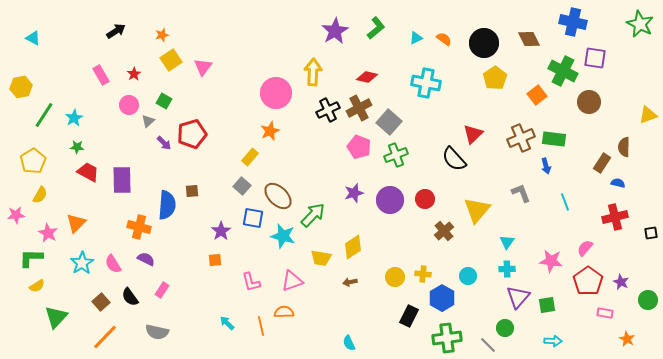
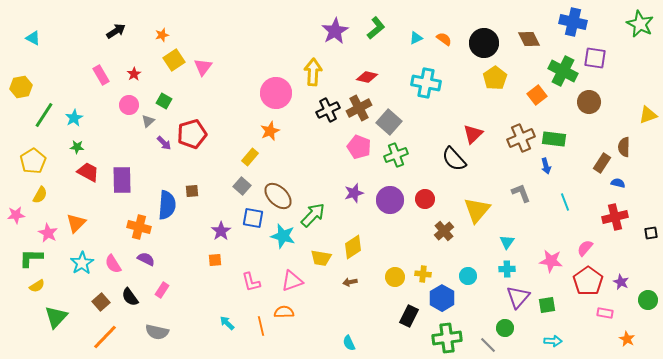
yellow square at (171, 60): moved 3 px right
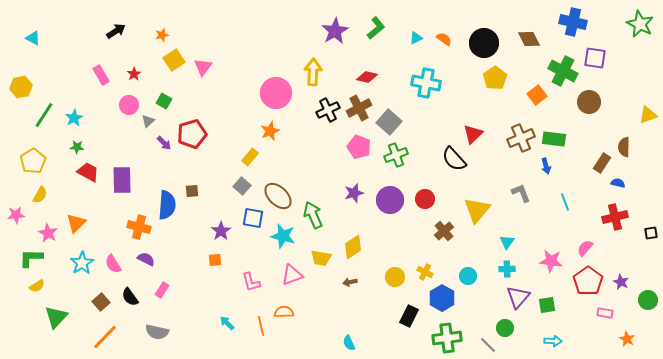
green arrow at (313, 215): rotated 68 degrees counterclockwise
yellow cross at (423, 274): moved 2 px right, 2 px up; rotated 21 degrees clockwise
pink triangle at (292, 281): moved 6 px up
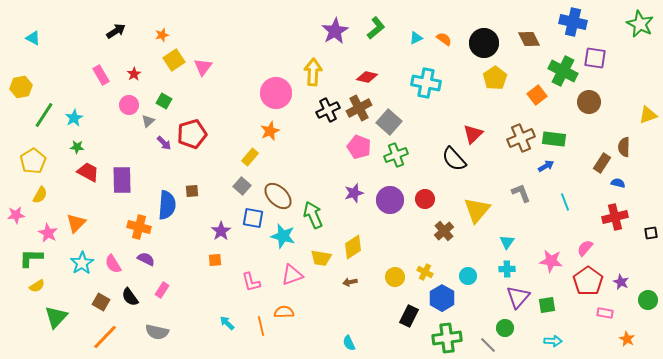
blue arrow at (546, 166): rotated 105 degrees counterclockwise
brown square at (101, 302): rotated 18 degrees counterclockwise
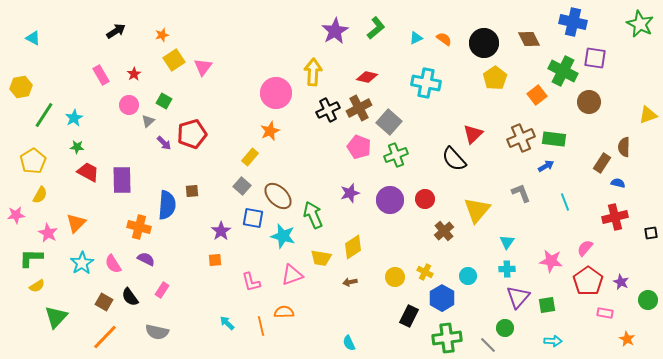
purple star at (354, 193): moved 4 px left
brown square at (101, 302): moved 3 px right
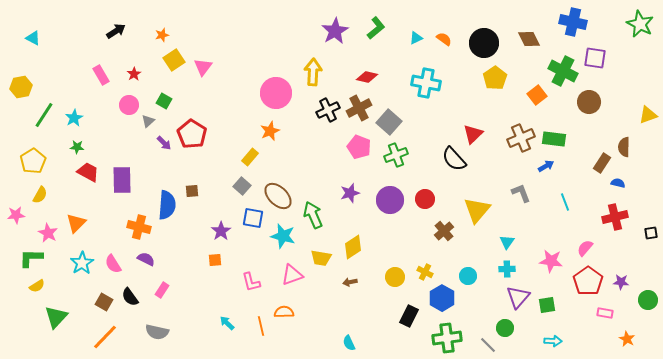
red pentagon at (192, 134): rotated 24 degrees counterclockwise
purple star at (621, 282): rotated 21 degrees counterclockwise
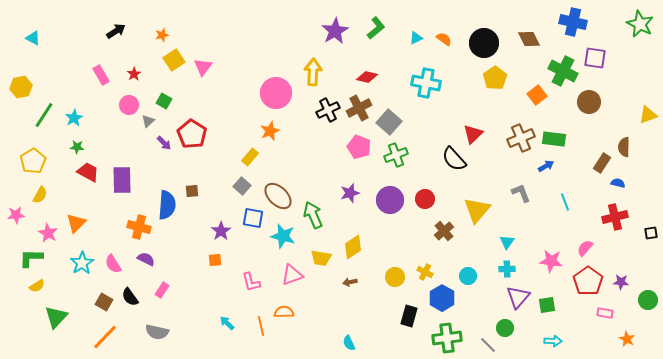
black rectangle at (409, 316): rotated 10 degrees counterclockwise
